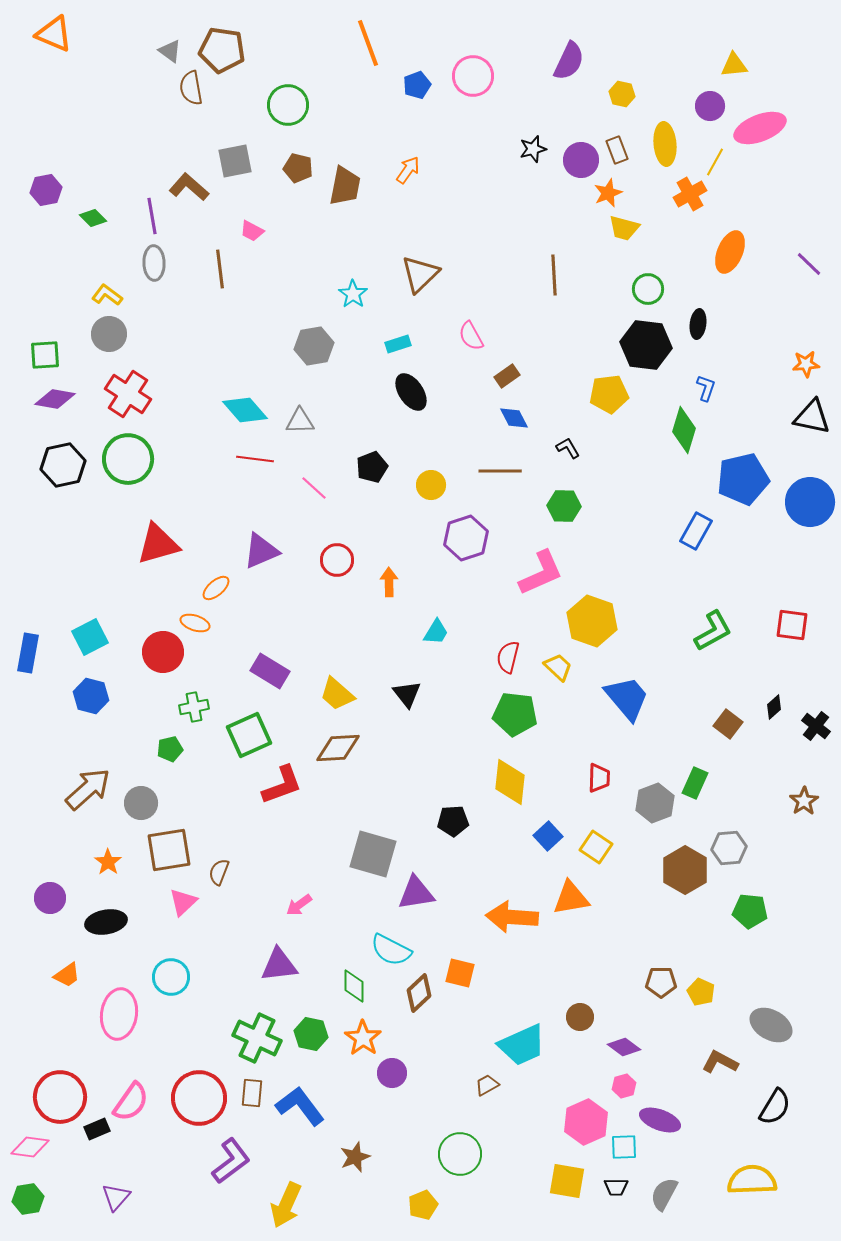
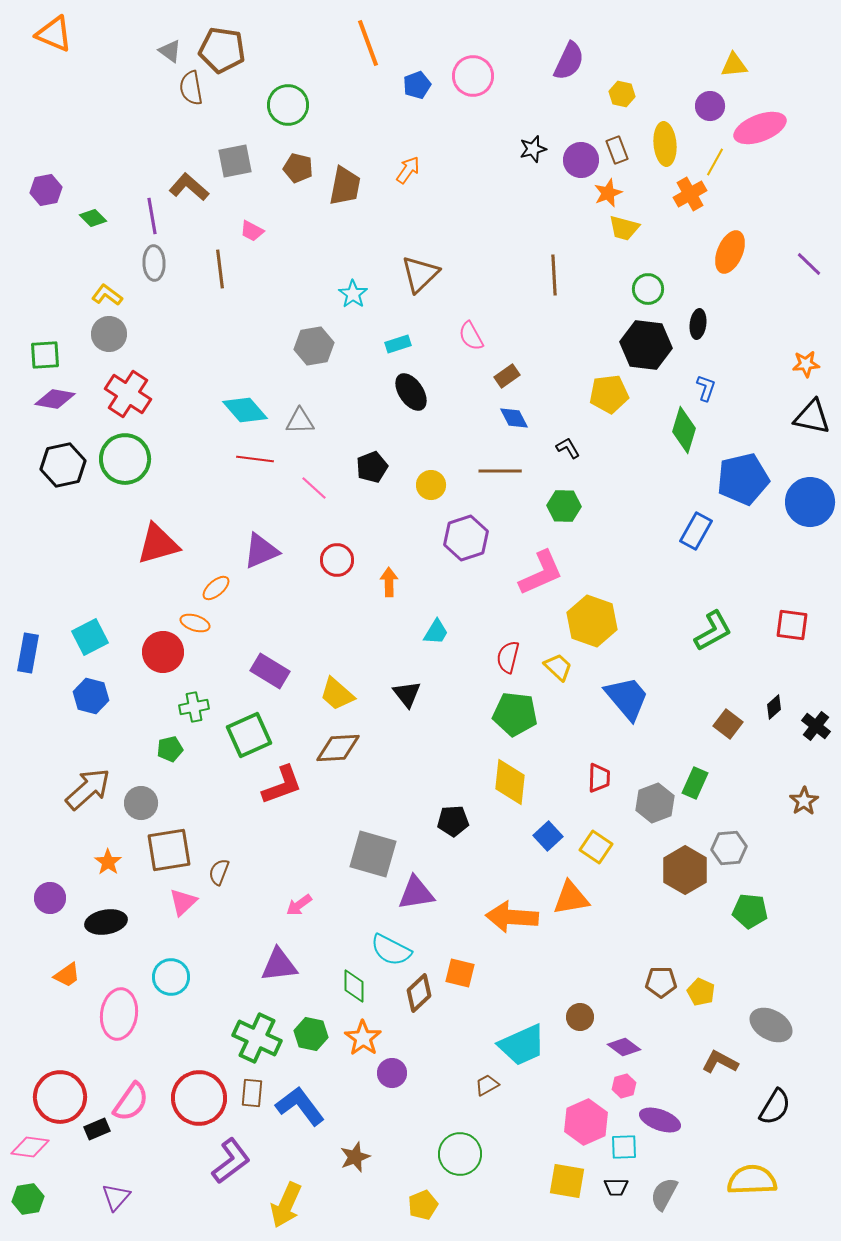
green circle at (128, 459): moved 3 px left
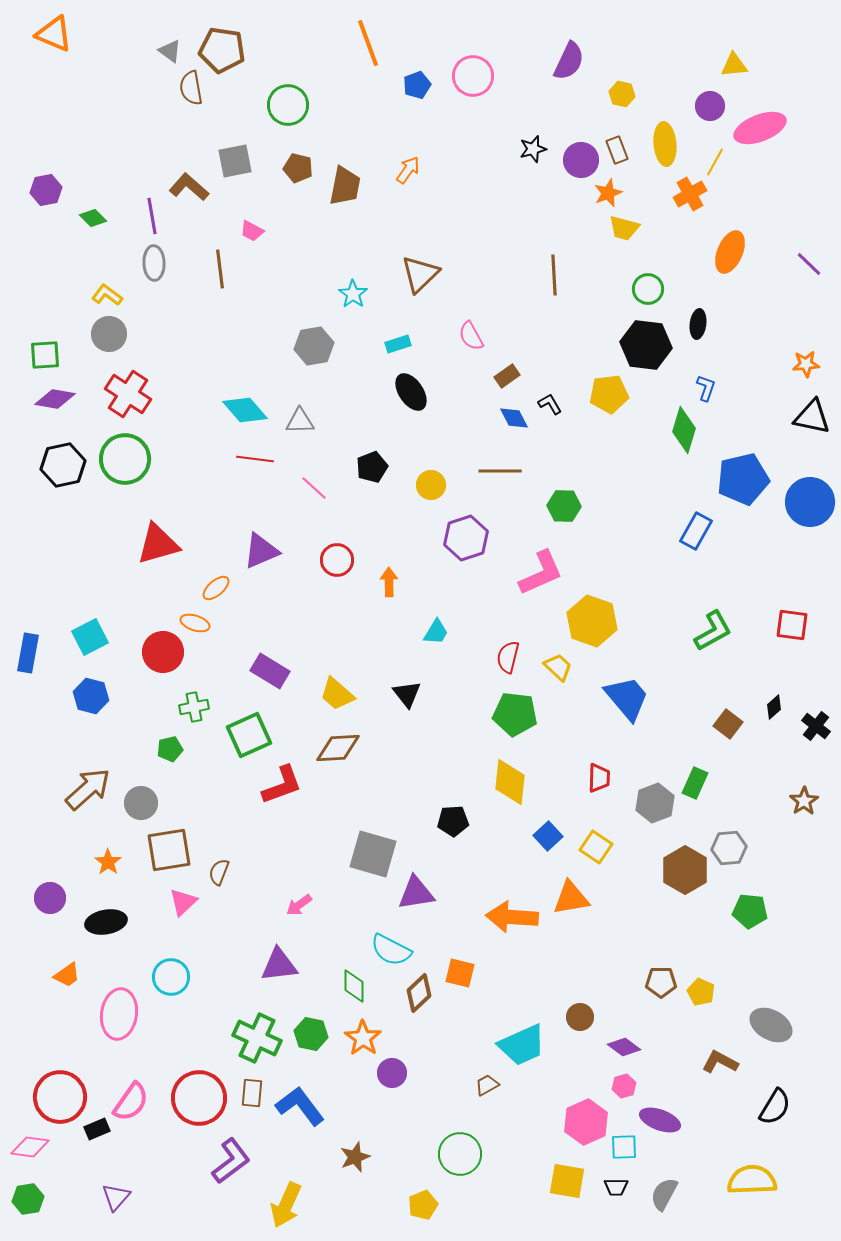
black L-shape at (568, 448): moved 18 px left, 44 px up
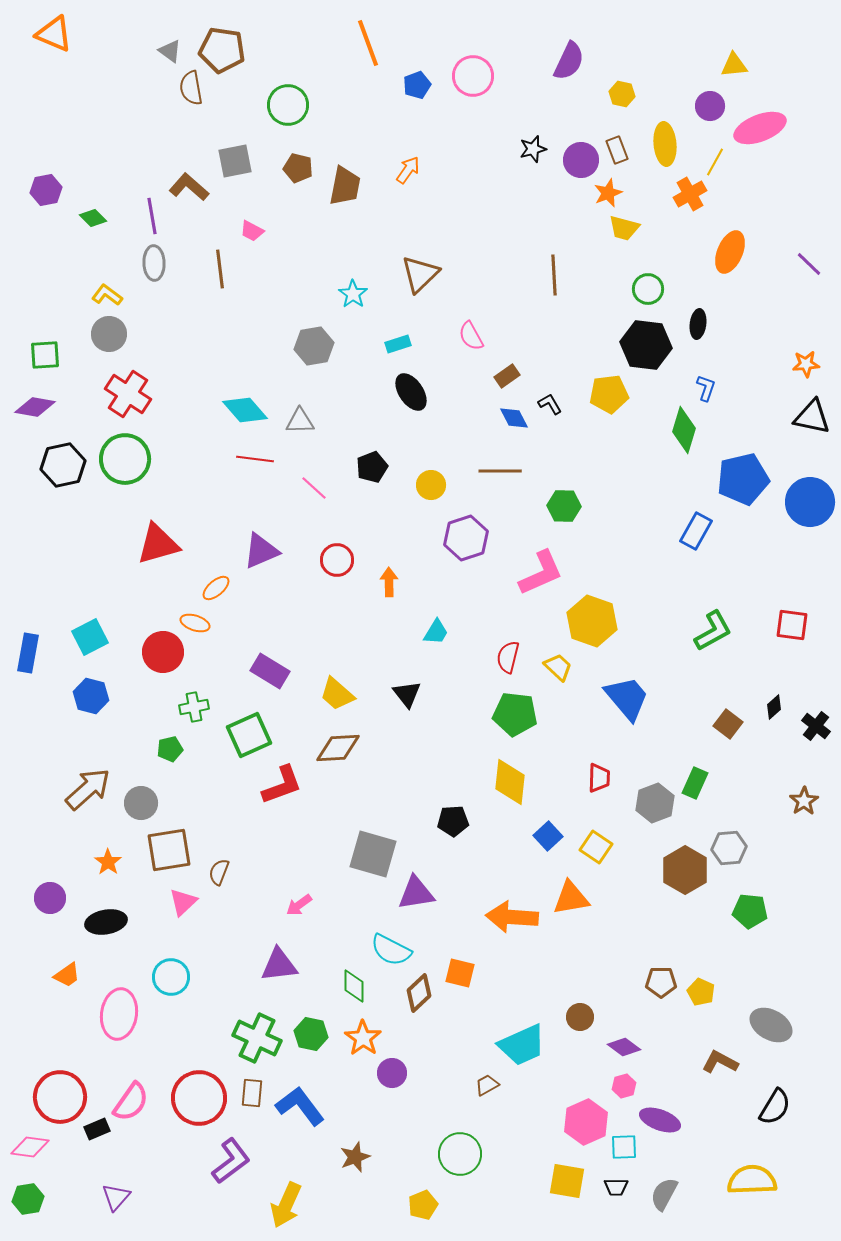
purple diamond at (55, 399): moved 20 px left, 8 px down
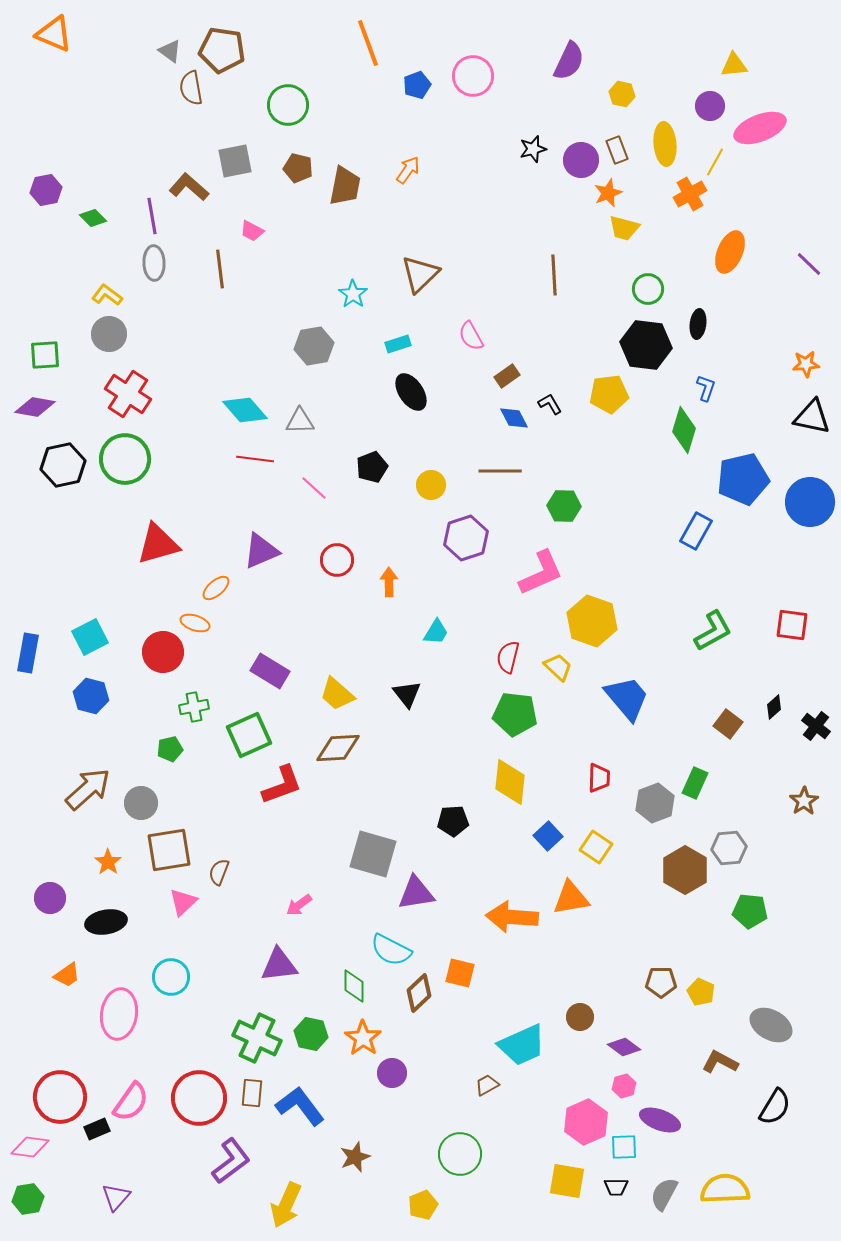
yellow semicircle at (752, 1180): moved 27 px left, 9 px down
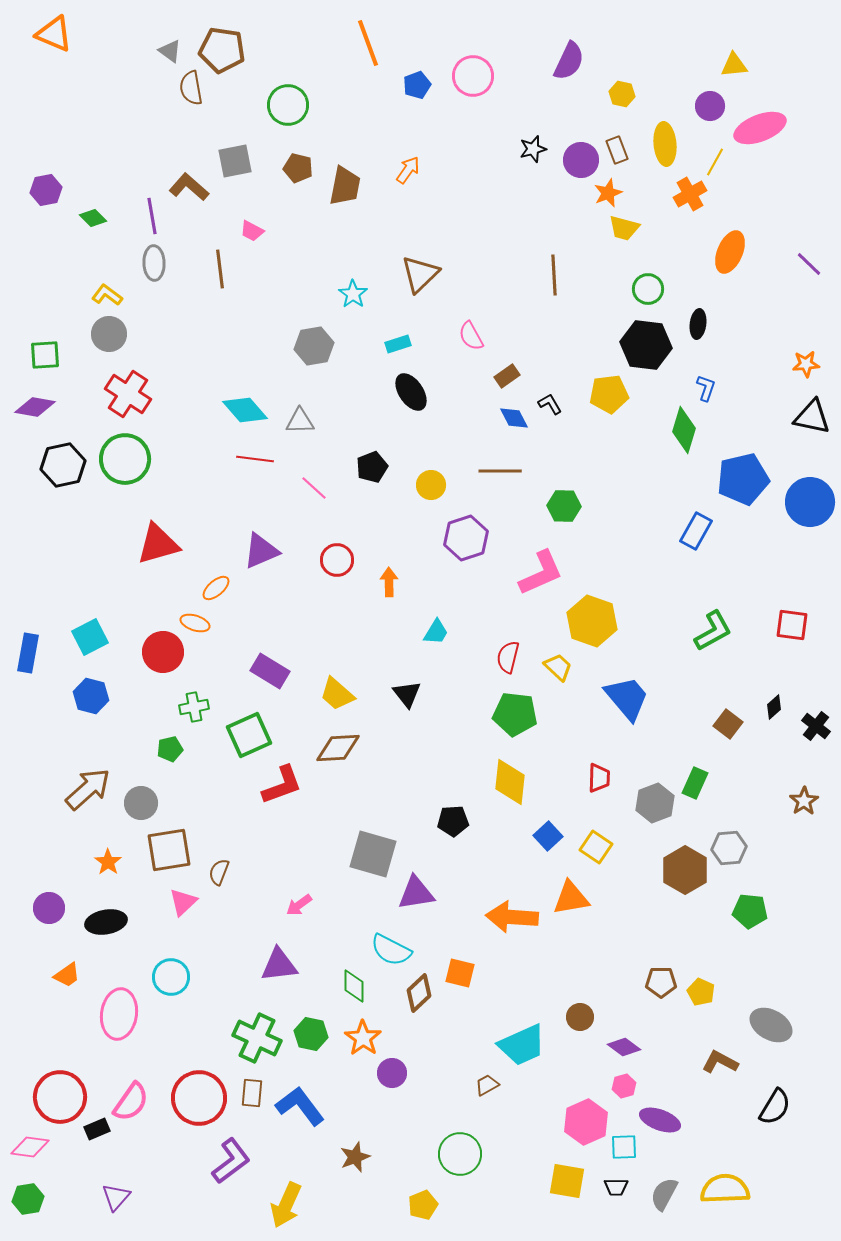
purple circle at (50, 898): moved 1 px left, 10 px down
